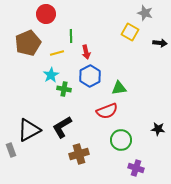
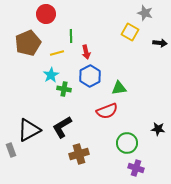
green circle: moved 6 px right, 3 px down
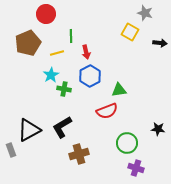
green triangle: moved 2 px down
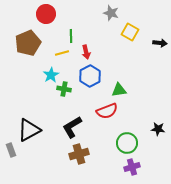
gray star: moved 34 px left
yellow line: moved 5 px right
black L-shape: moved 10 px right
purple cross: moved 4 px left, 1 px up; rotated 35 degrees counterclockwise
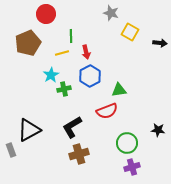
green cross: rotated 24 degrees counterclockwise
black star: moved 1 px down
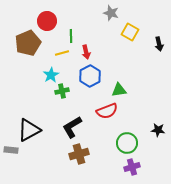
red circle: moved 1 px right, 7 px down
black arrow: moved 1 px left, 1 px down; rotated 72 degrees clockwise
green cross: moved 2 px left, 2 px down
gray rectangle: rotated 64 degrees counterclockwise
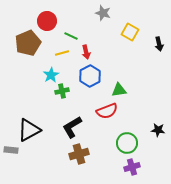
gray star: moved 8 px left
green line: rotated 64 degrees counterclockwise
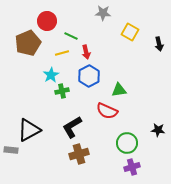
gray star: rotated 14 degrees counterclockwise
blue hexagon: moved 1 px left
red semicircle: rotated 45 degrees clockwise
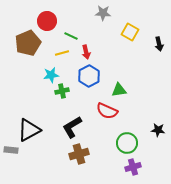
cyan star: rotated 21 degrees clockwise
purple cross: moved 1 px right
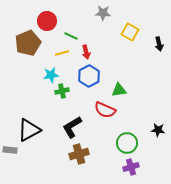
red semicircle: moved 2 px left, 1 px up
gray rectangle: moved 1 px left
purple cross: moved 2 px left
